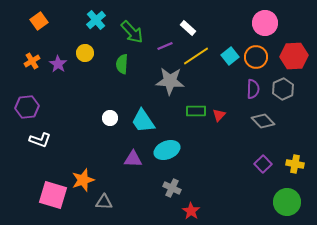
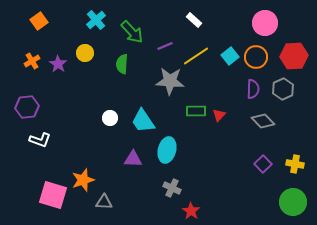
white rectangle: moved 6 px right, 8 px up
cyan ellipse: rotated 55 degrees counterclockwise
green circle: moved 6 px right
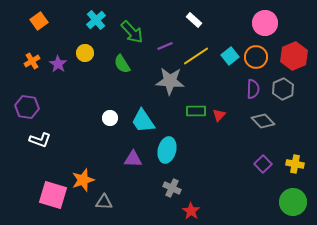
red hexagon: rotated 20 degrees counterclockwise
green semicircle: rotated 36 degrees counterclockwise
purple hexagon: rotated 15 degrees clockwise
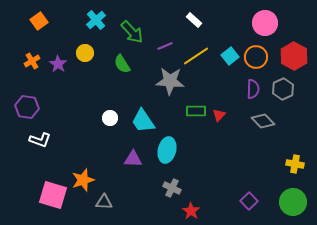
red hexagon: rotated 8 degrees counterclockwise
purple square: moved 14 px left, 37 px down
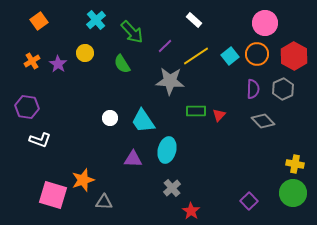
purple line: rotated 21 degrees counterclockwise
orange circle: moved 1 px right, 3 px up
gray cross: rotated 24 degrees clockwise
green circle: moved 9 px up
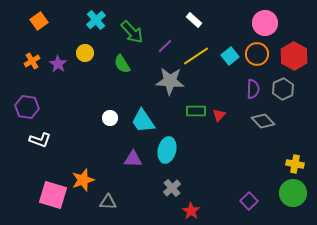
gray triangle: moved 4 px right
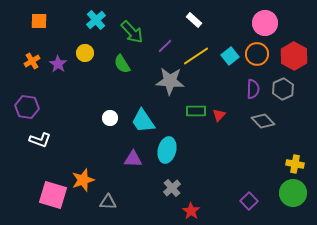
orange square: rotated 36 degrees clockwise
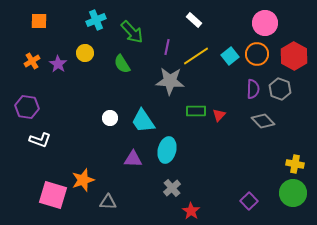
cyan cross: rotated 18 degrees clockwise
purple line: moved 2 px right, 1 px down; rotated 35 degrees counterclockwise
gray hexagon: moved 3 px left; rotated 15 degrees counterclockwise
